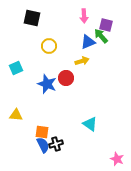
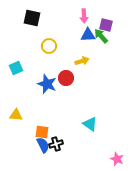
blue triangle: moved 7 px up; rotated 21 degrees clockwise
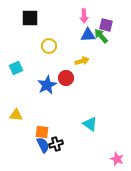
black square: moved 2 px left; rotated 12 degrees counterclockwise
blue star: moved 1 px down; rotated 24 degrees clockwise
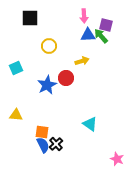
black cross: rotated 24 degrees counterclockwise
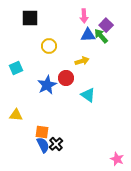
purple square: rotated 32 degrees clockwise
cyan triangle: moved 2 px left, 29 px up
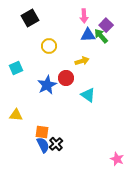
black square: rotated 30 degrees counterclockwise
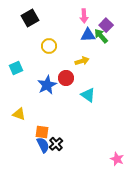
yellow triangle: moved 3 px right, 1 px up; rotated 16 degrees clockwise
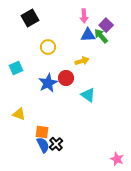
yellow circle: moved 1 px left, 1 px down
blue star: moved 1 px right, 2 px up
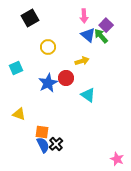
blue triangle: rotated 42 degrees clockwise
